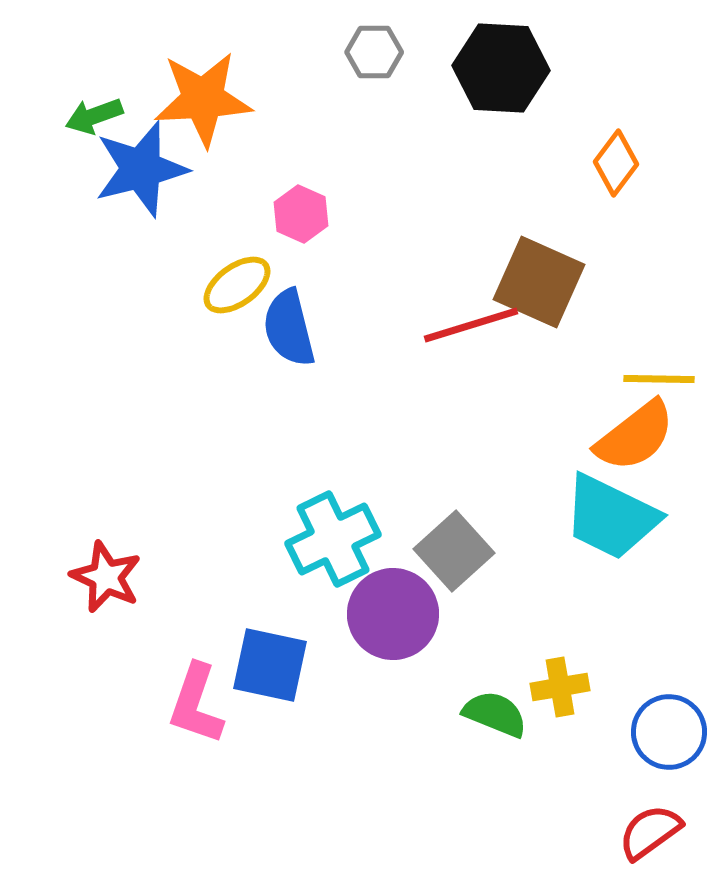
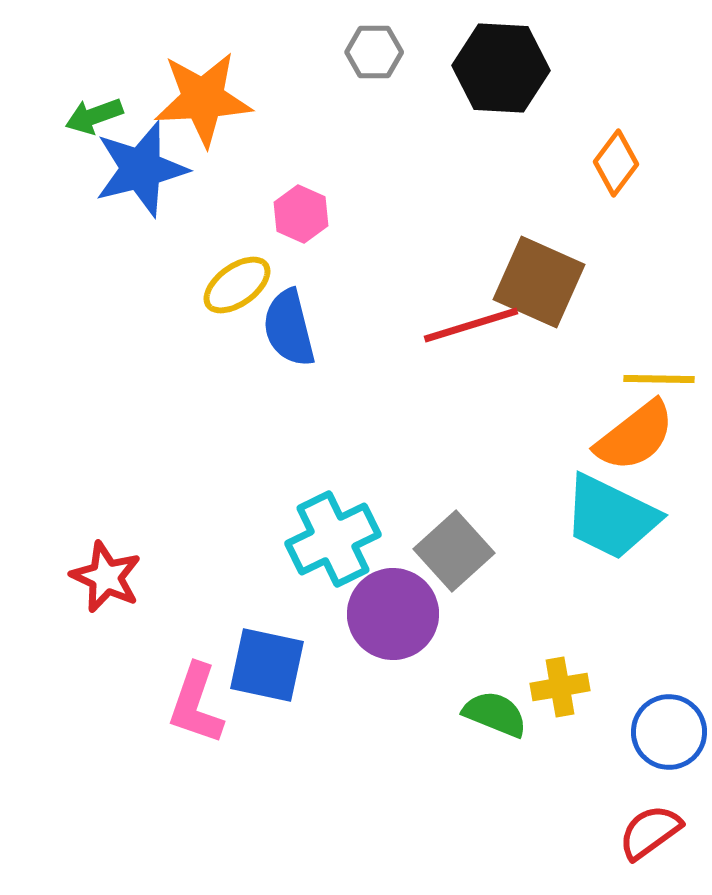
blue square: moved 3 px left
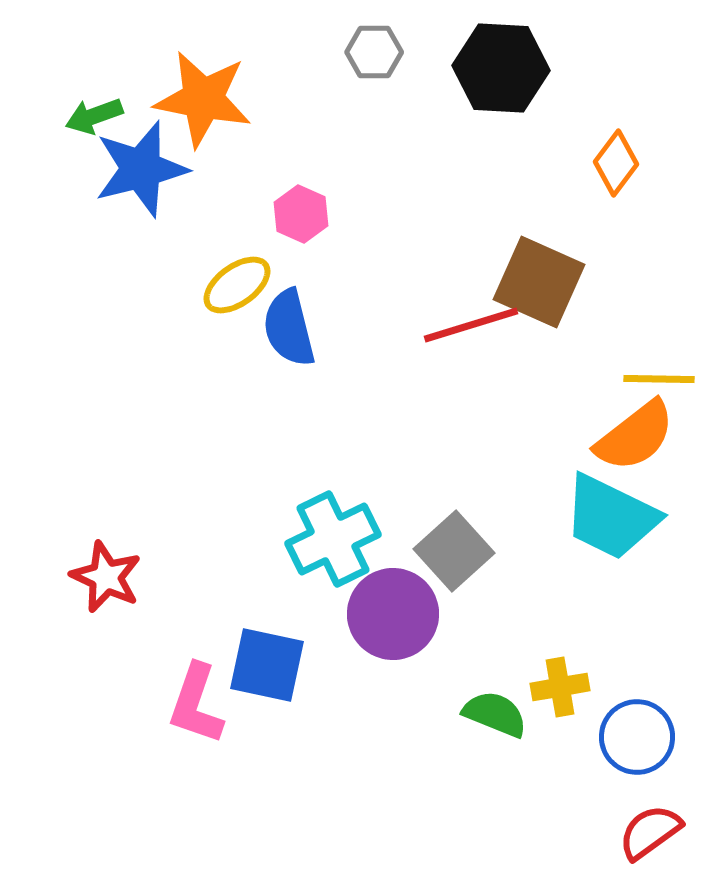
orange star: rotated 14 degrees clockwise
blue circle: moved 32 px left, 5 px down
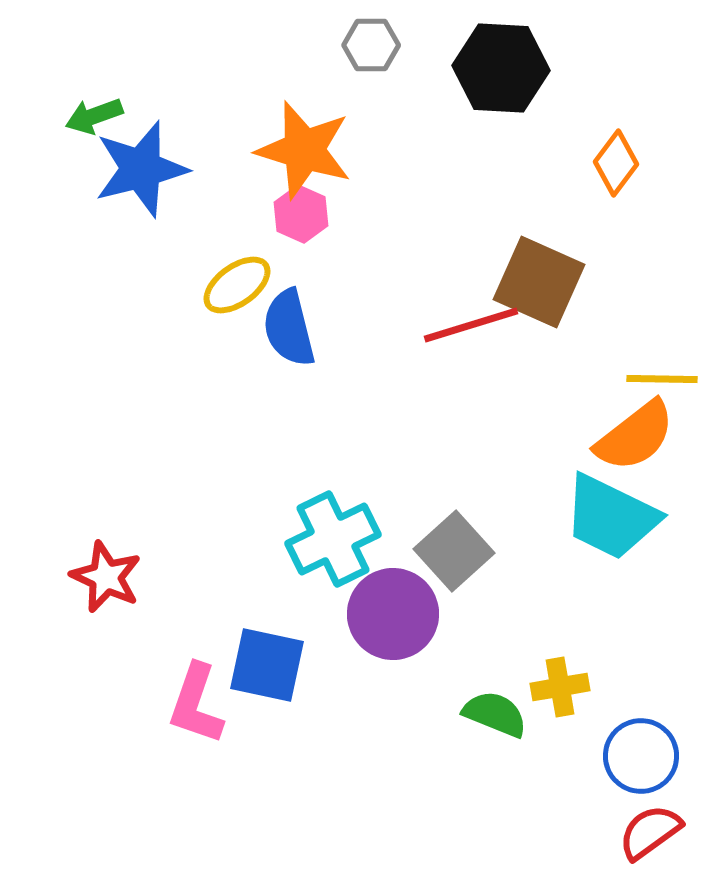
gray hexagon: moved 3 px left, 7 px up
orange star: moved 101 px right, 51 px down; rotated 6 degrees clockwise
yellow line: moved 3 px right
blue circle: moved 4 px right, 19 px down
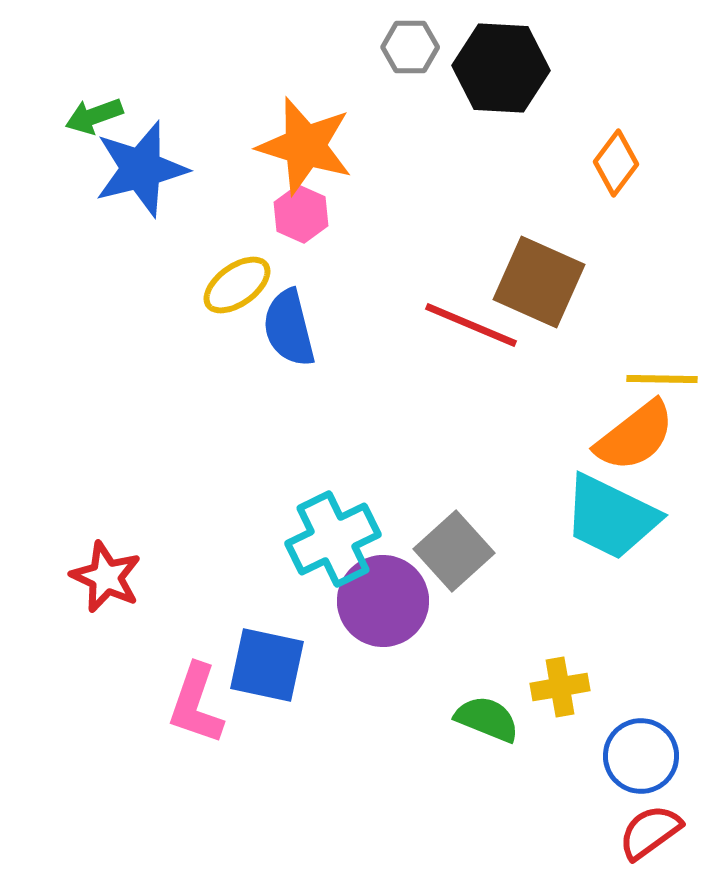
gray hexagon: moved 39 px right, 2 px down
orange star: moved 1 px right, 4 px up
red line: rotated 40 degrees clockwise
purple circle: moved 10 px left, 13 px up
green semicircle: moved 8 px left, 5 px down
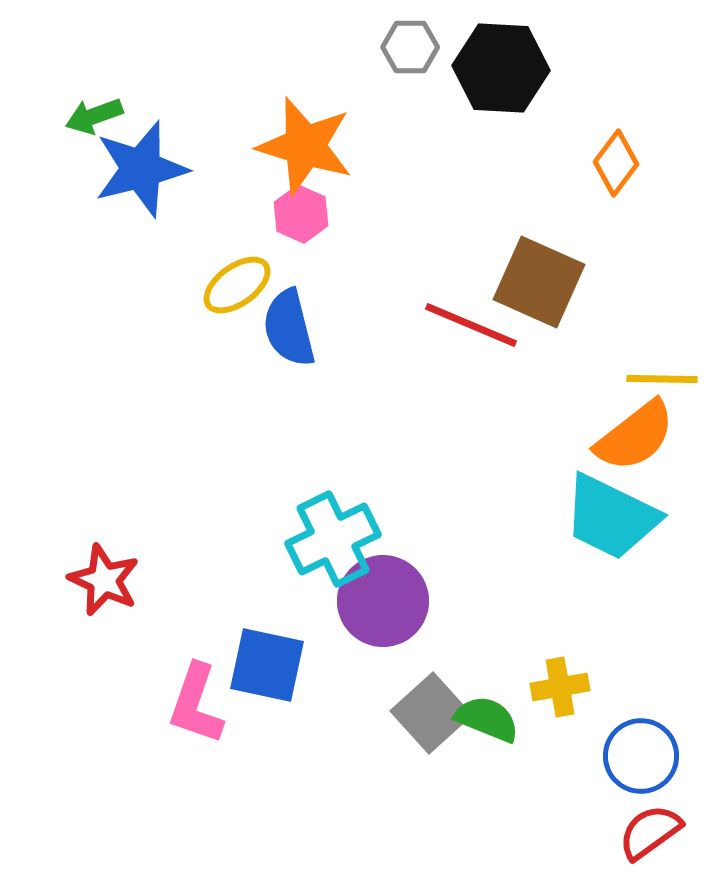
gray square: moved 23 px left, 162 px down
red star: moved 2 px left, 3 px down
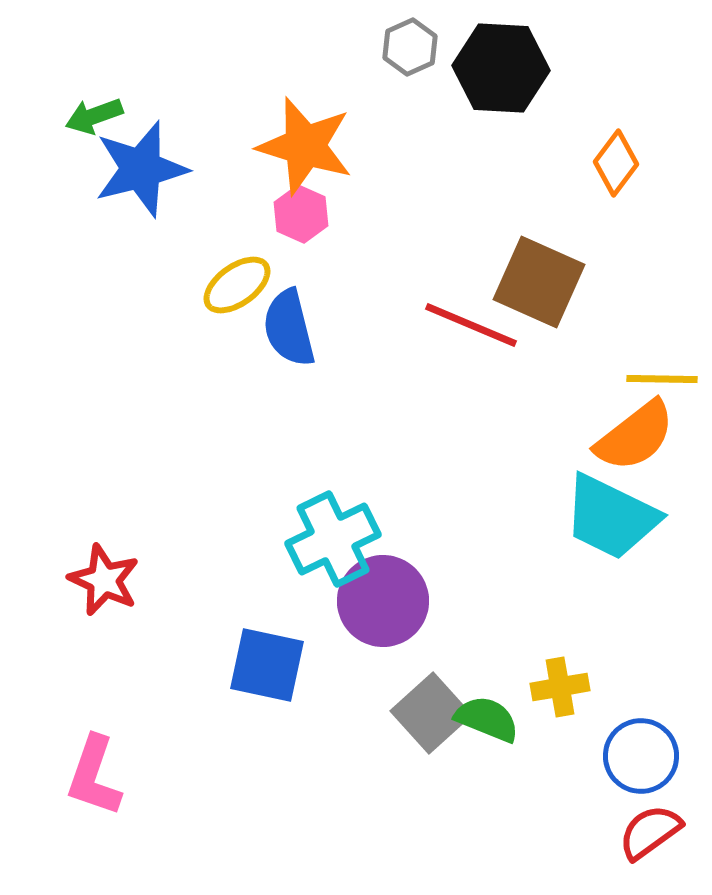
gray hexagon: rotated 24 degrees counterclockwise
pink L-shape: moved 102 px left, 72 px down
